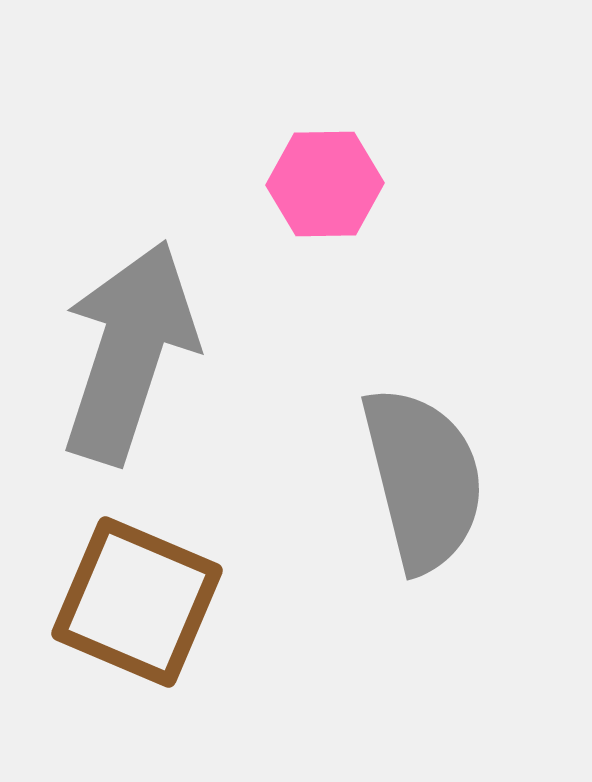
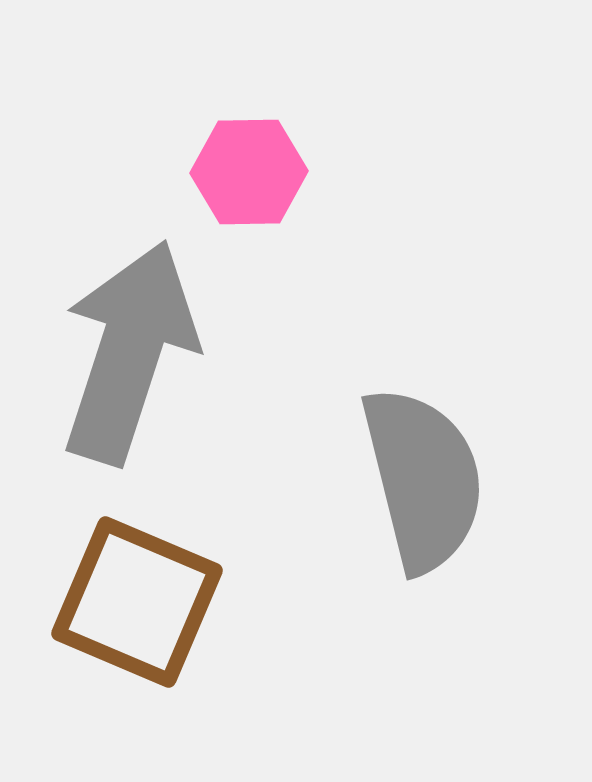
pink hexagon: moved 76 px left, 12 px up
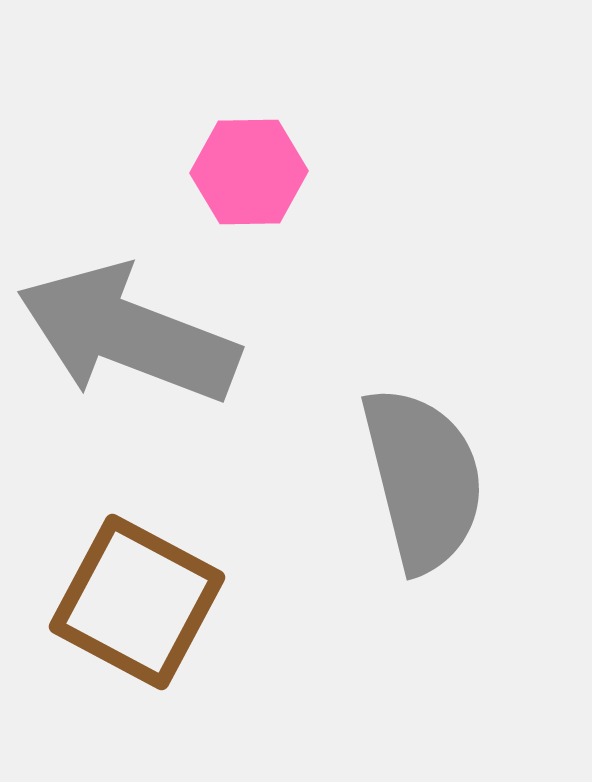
gray arrow: moved 1 px left, 18 px up; rotated 87 degrees counterclockwise
brown square: rotated 5 degrees clockwise
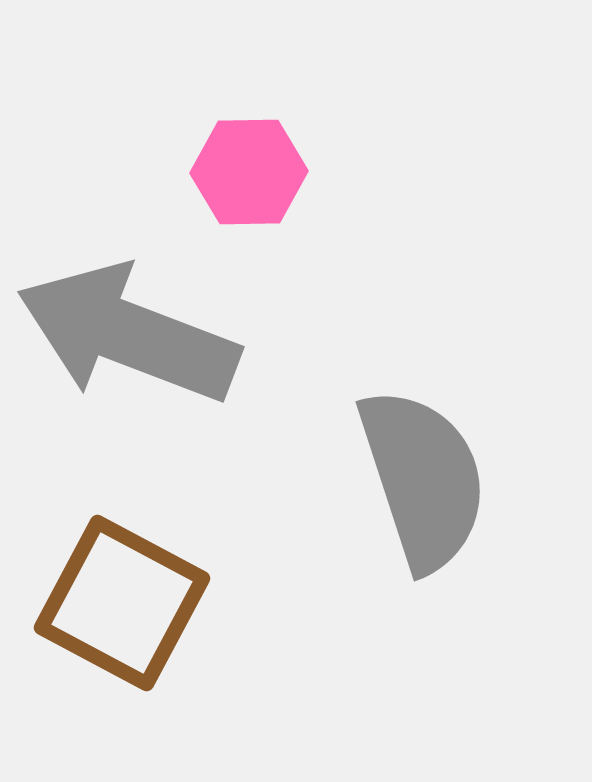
gray semicircle: rotated 4 degrees counterclockwise
brown square: moved 15 px left, 1 px down
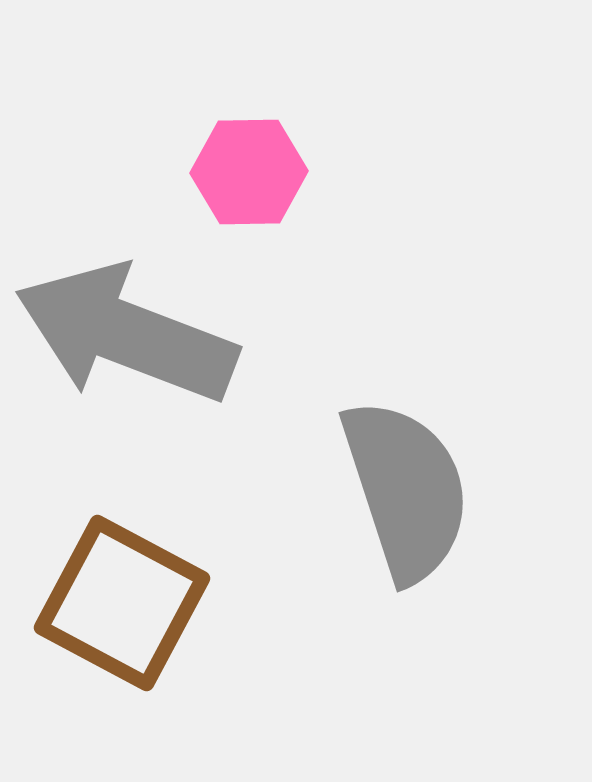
gray arrow: moved 2 px left
gray semicircle: moved 17 px left, 11 px down
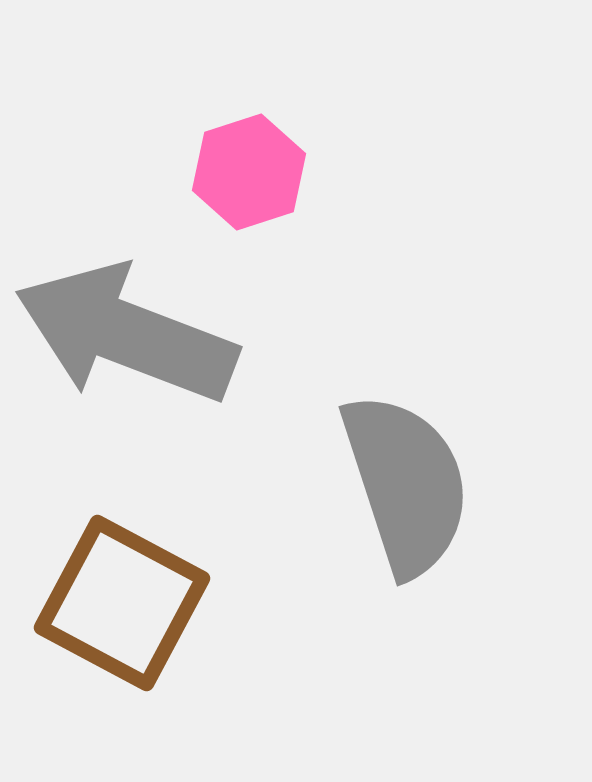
pink hexagon: rotated 17 degrees counterclockwise
gray semicircle: moved 6 px up
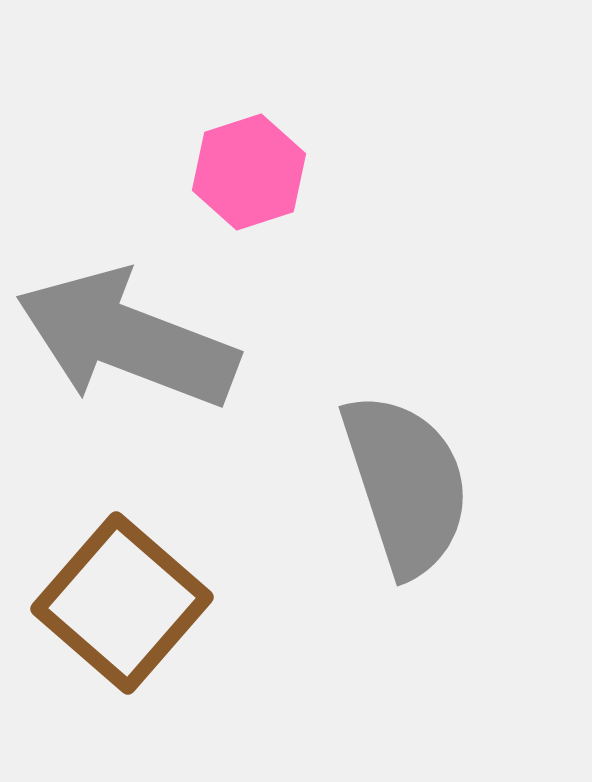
gray arrow: moved 1 px right, 5 px down
brown square: rotated 13 degrees clockwise
